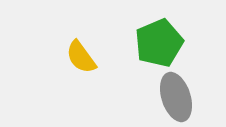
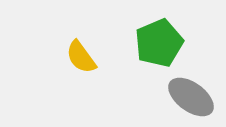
gray ellipse: moved 15 px right; rotated 36 degrees counterclockwise
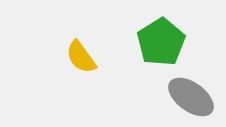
green pentagon: moved 2 px right, 1 px up; rotated 9 degrees counterclockwise
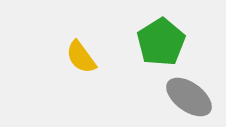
gray ellipse: moved 2 px left
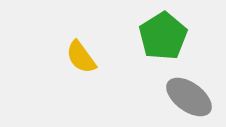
green pentagon: moved 2 px right, 6 px up
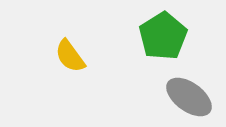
yellow semicircle: moved 11 px left, 1 px up
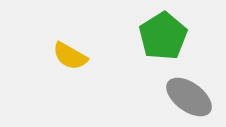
yellow semicircle: rotated 24 degrees counterclockwise
